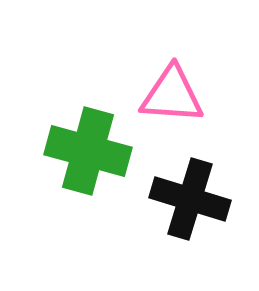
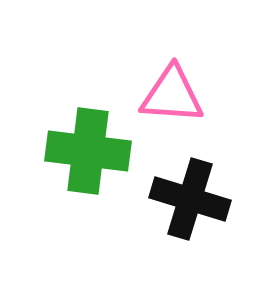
green cross: rotated 8 degrees counterclockwise
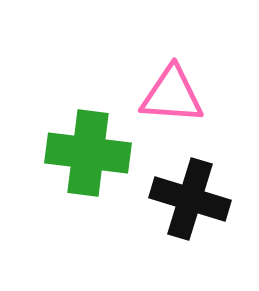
green cross: moved 2 px down
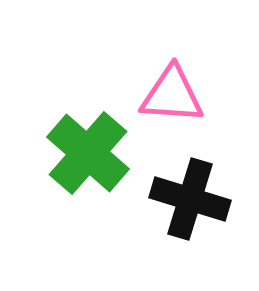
green cross: rotated 34 degrees clockwise
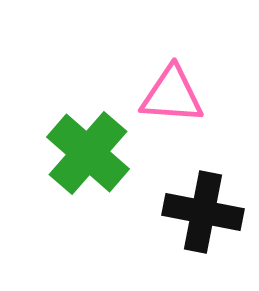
black cross: moved 13 px right, 13 px down; rotated 6 degrees counterclockwise
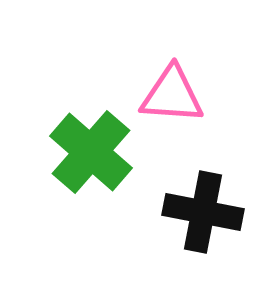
green cross: moved 3 px right, 1 px up
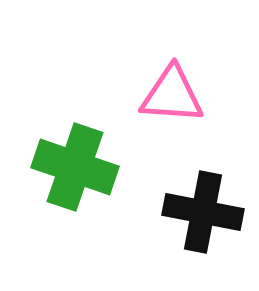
green cross: moved 16 px left, 15 px down; rotated 22 degrees counterclockwise
